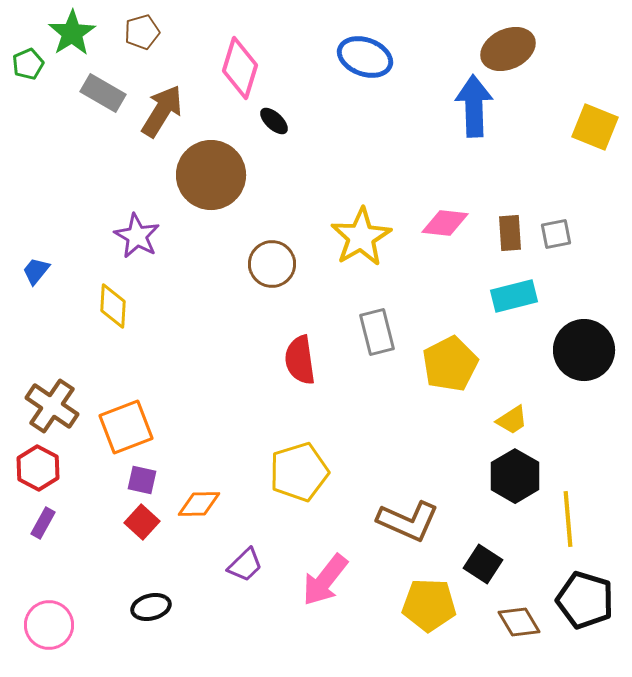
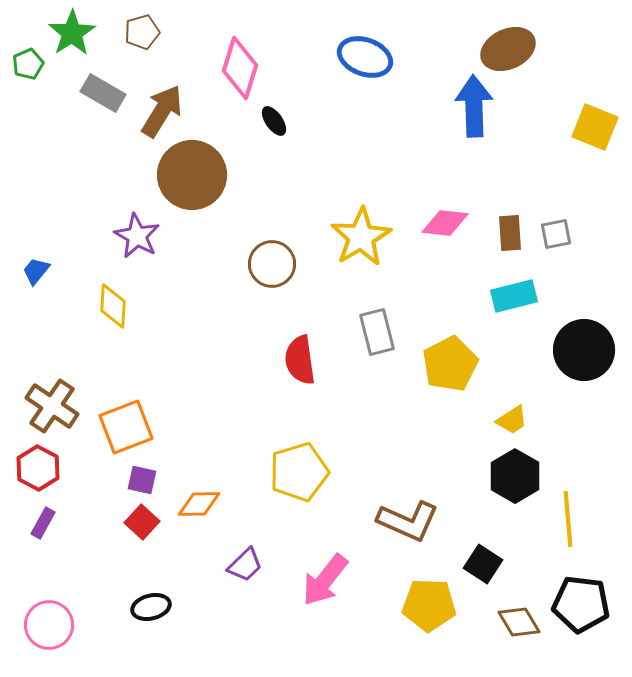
black ellipse at (274, 121): rotated 12 degrees clockwise
brown circle at (211, 175): moved 19 px left
black pentagon at (585, 600): moved 4 px left, 4 px down; rotated 10 degrees counterclockwise
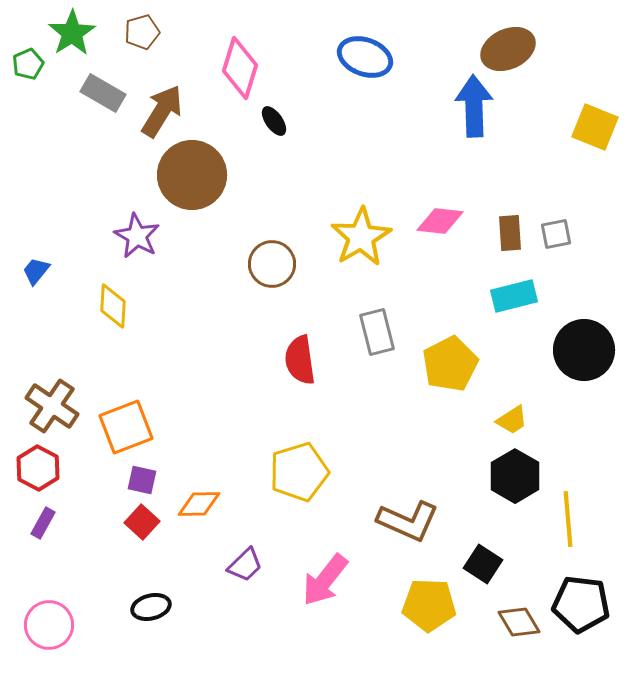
pink diamond at (445, 223): moved 5 px left, 2 px up
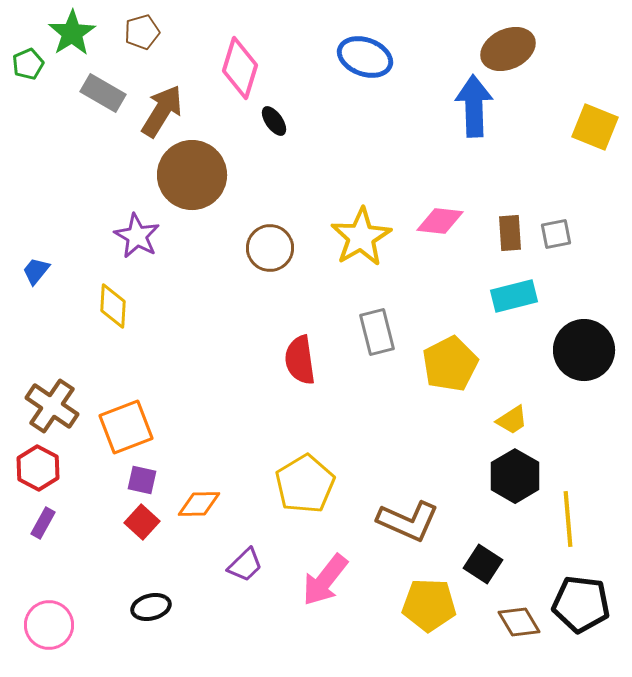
brown circle at (272, 264): moved 2 px left, 16 px up
yellow pentagon at (299, 472): moved 6 px right, 12 px down; rotated 14 degrees counterclockwise
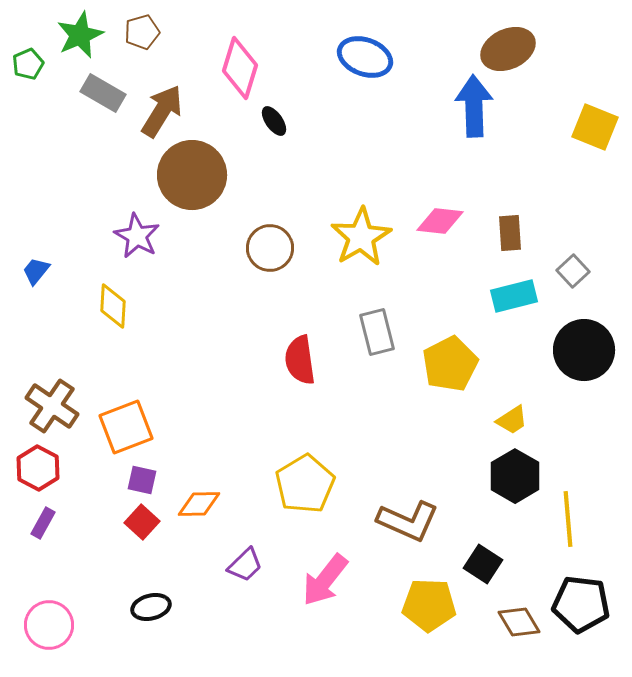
green star at (72, 33): moved 8 px right, 2 px down; rotated 9 degrees clockwise
gray square at (556, 234): moved 17 px right, 37 px down; rotated 32 degrees counterclockwise
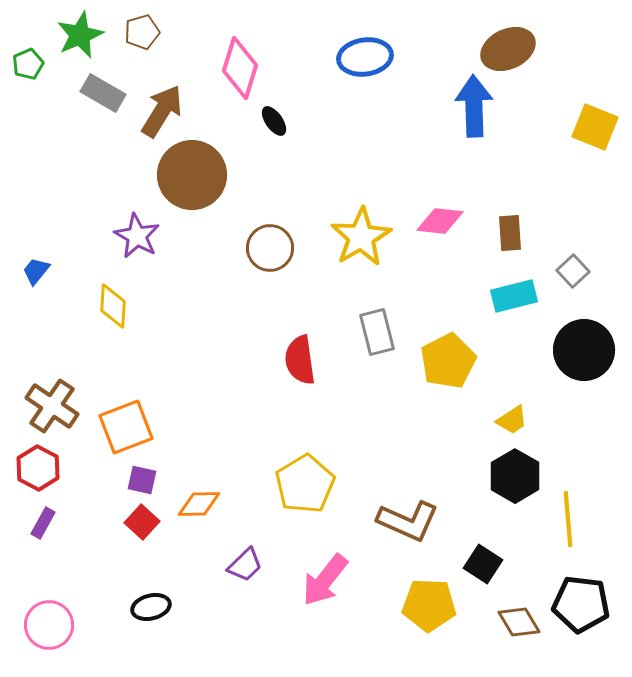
blue ellipse at (365, 57): rotated 28 degrees counterclockwise
yellow pentagon at (450, 364): moved 2 px left, 3 px up
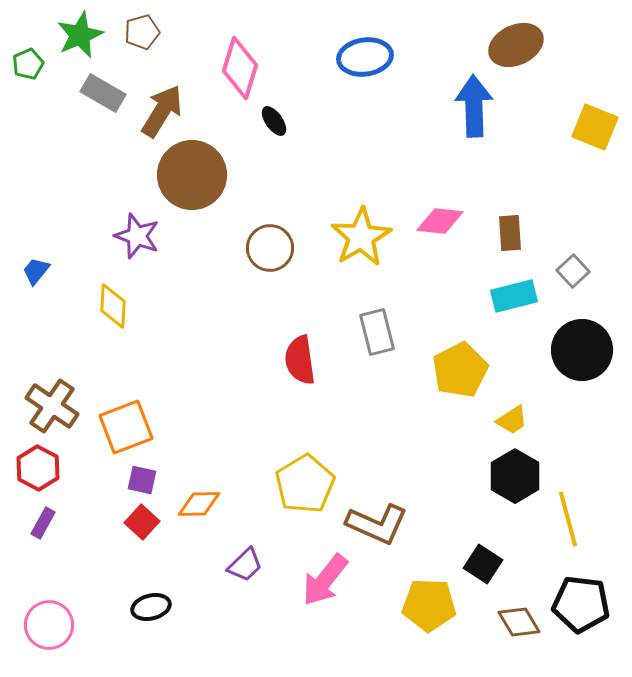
brown ellipse at (508, 49): moved 8 px right, 4 px up
purple star at (137, 236): rotated 9 degrees counterclockwise
black circle at (584, 350): moved 2 px left
yellow pentagon at (448, 361): moved 12 px right, 9 px down
yellow line at (568, 519): rotated 10 degrees counterclockwise
brown L-shape at (408, 521): moved 31 px left, 3 px down
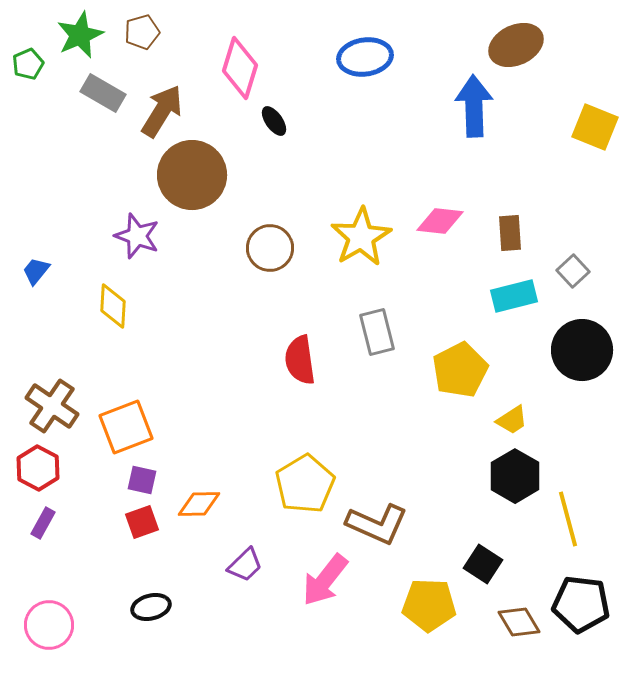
red square at (142, 522): rotated 28 degrees clockwise
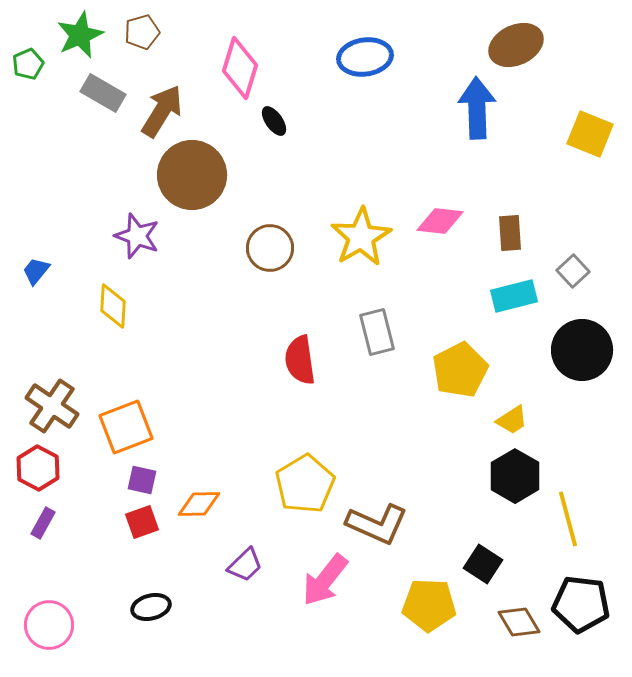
blue arrow at (474, 106): moved 3 px right, 2 px down
yellow square at (595, 127): moved 5 px left, 7 px down
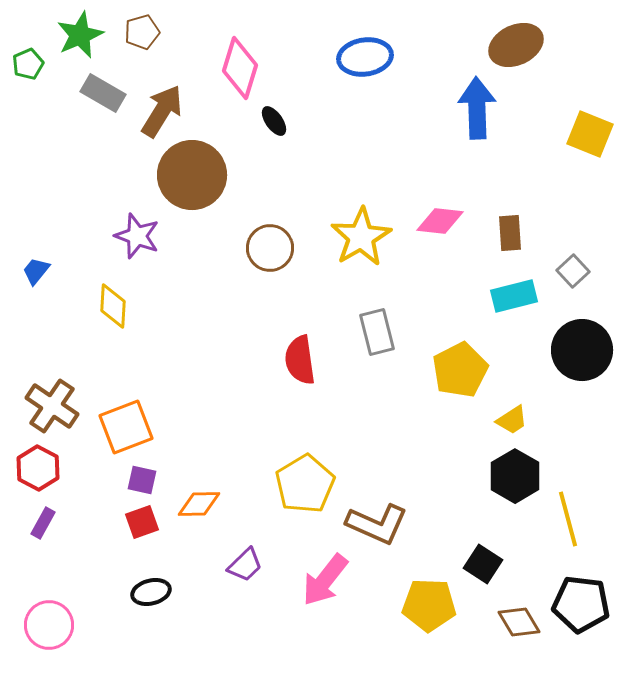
black ellipse at (151, 607): moved 15 px up
